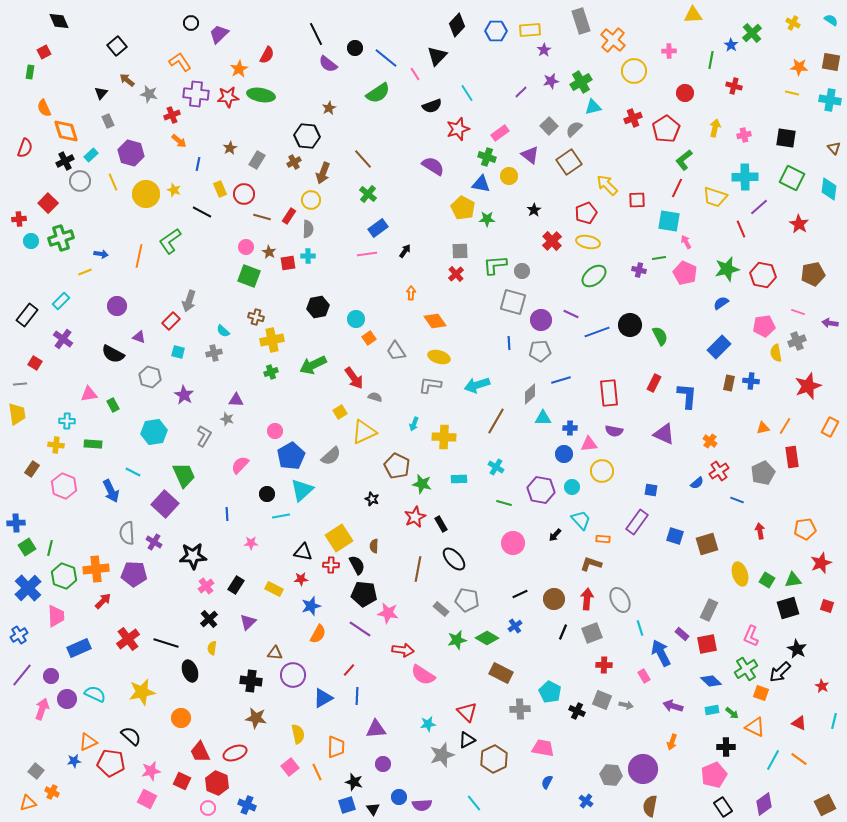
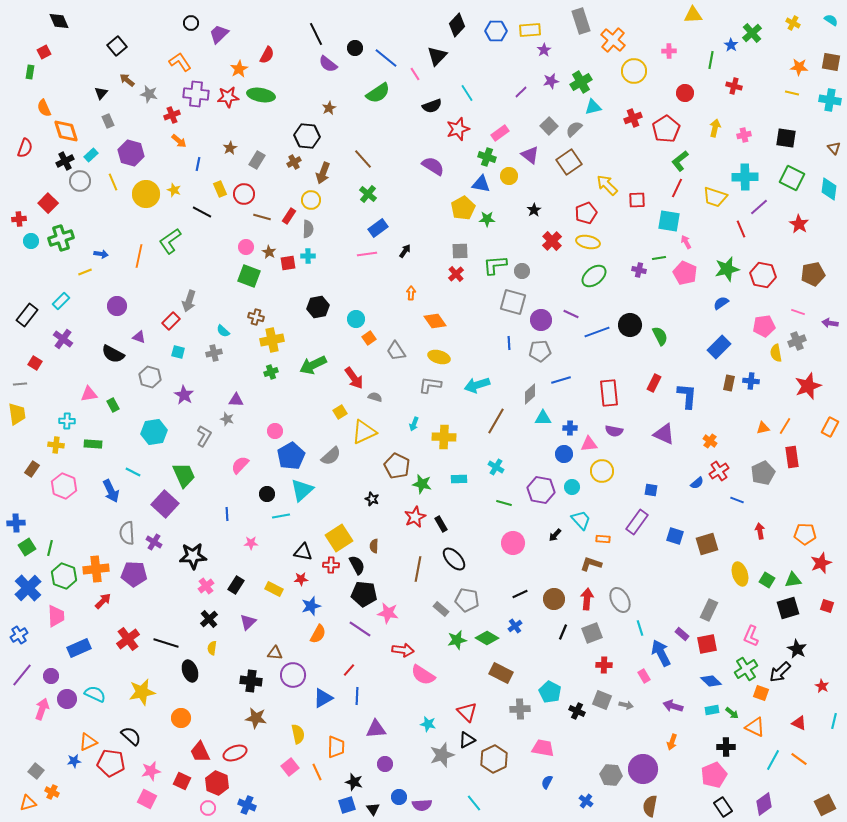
green L-shape at (684, 160): moved 4 px left, 1 px down
yellow pentagon at (463, 208): rotated 15 degrees clockwise
orange pentagon at (805, 529): moved 5 px down; rotated 10 degrees clockwise
cyan star at (428, 724): rotated 21 degrees clockwise
purple circle at (383, 764): moved 2 px right
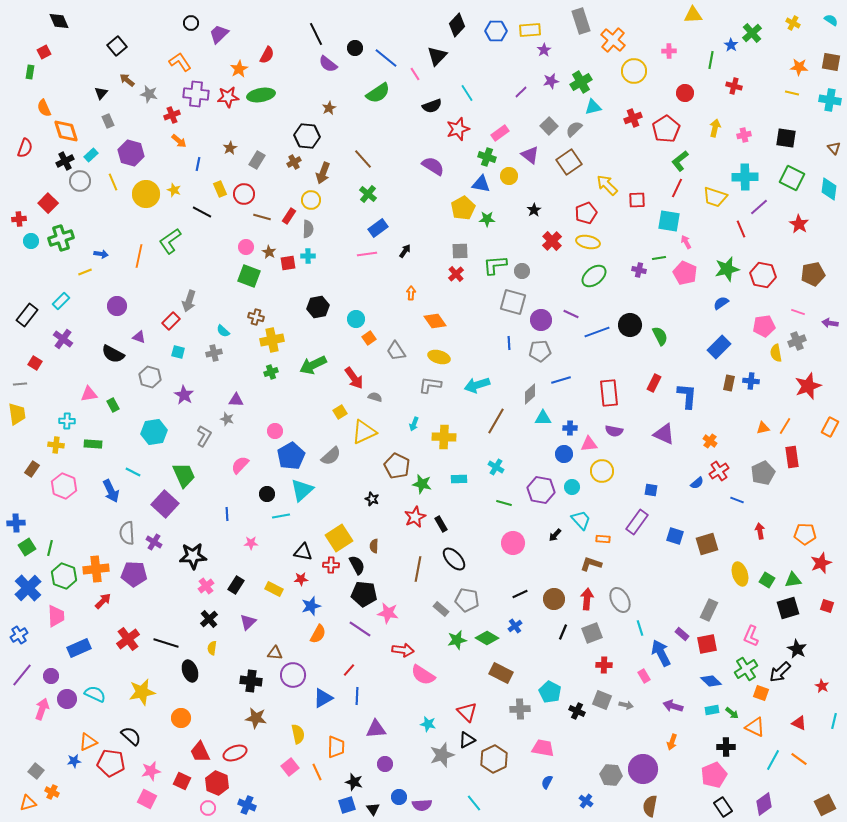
green ellipse at (261, 95): rotated 20 degrees counterclockwise
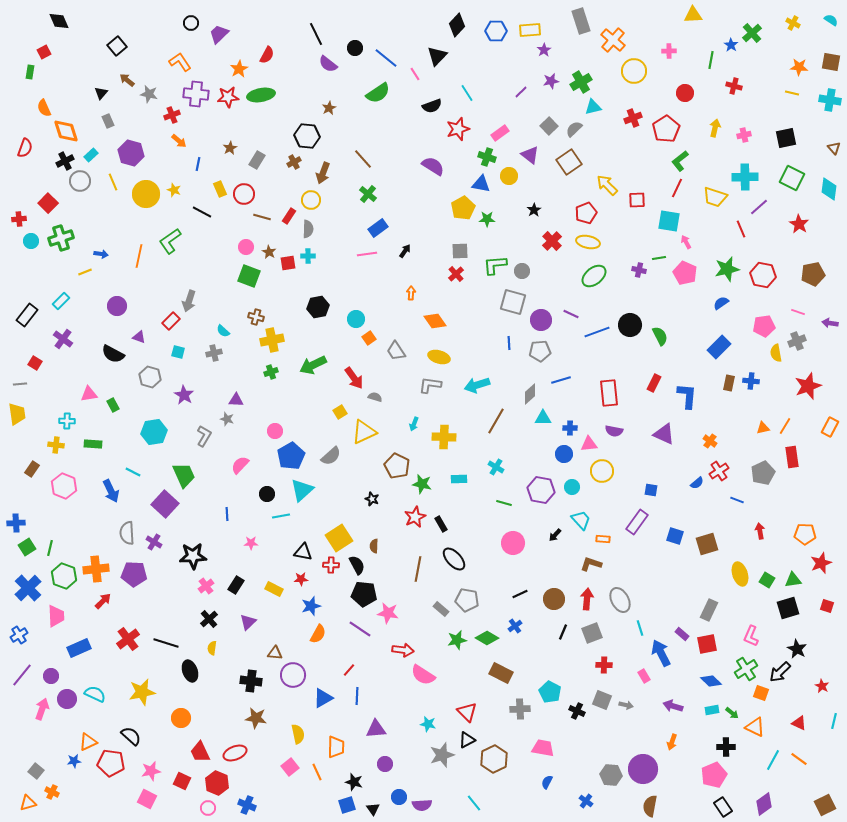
black square at (786, 138): rotated 20 degrees counterclockwise
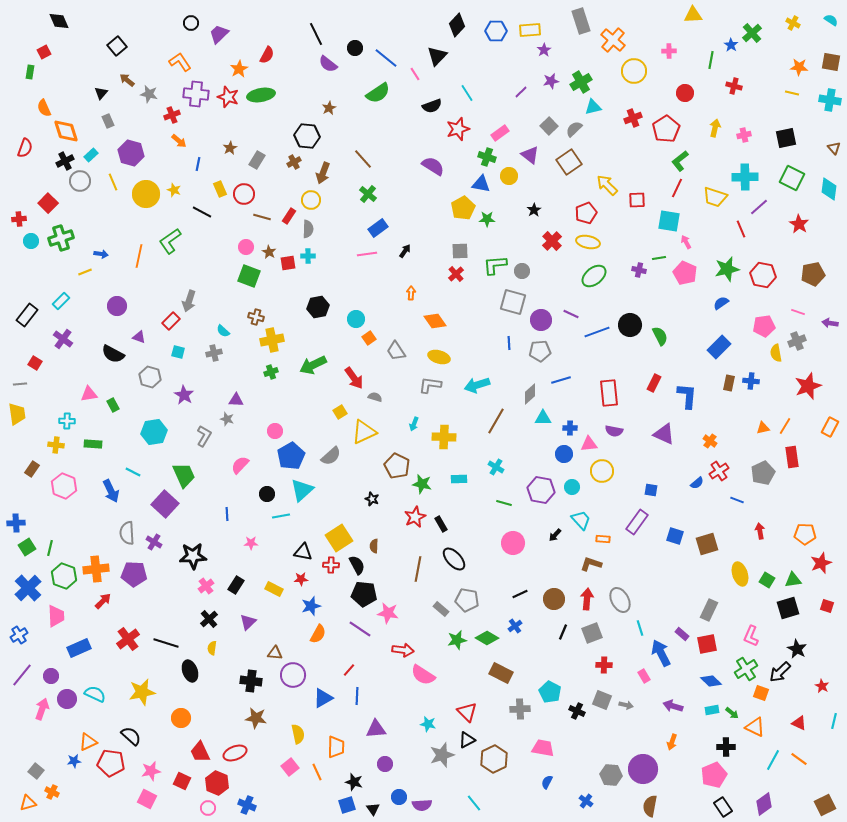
red star at (228, 97): rotated 25 degrees clockwise
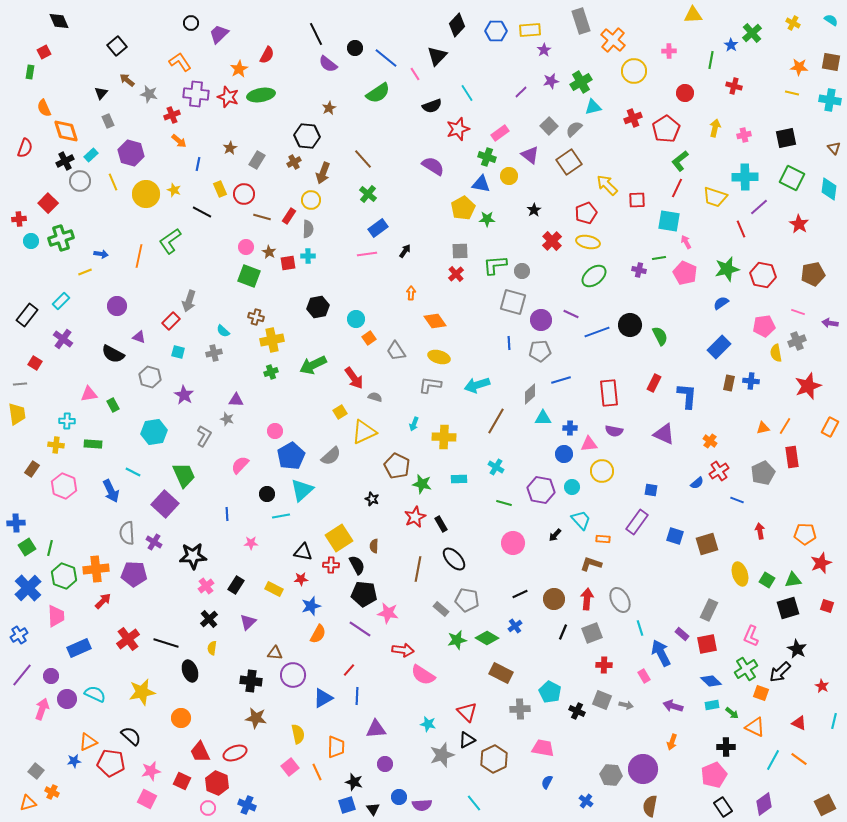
cyan rectangle at (712, 710): moved 5 px up
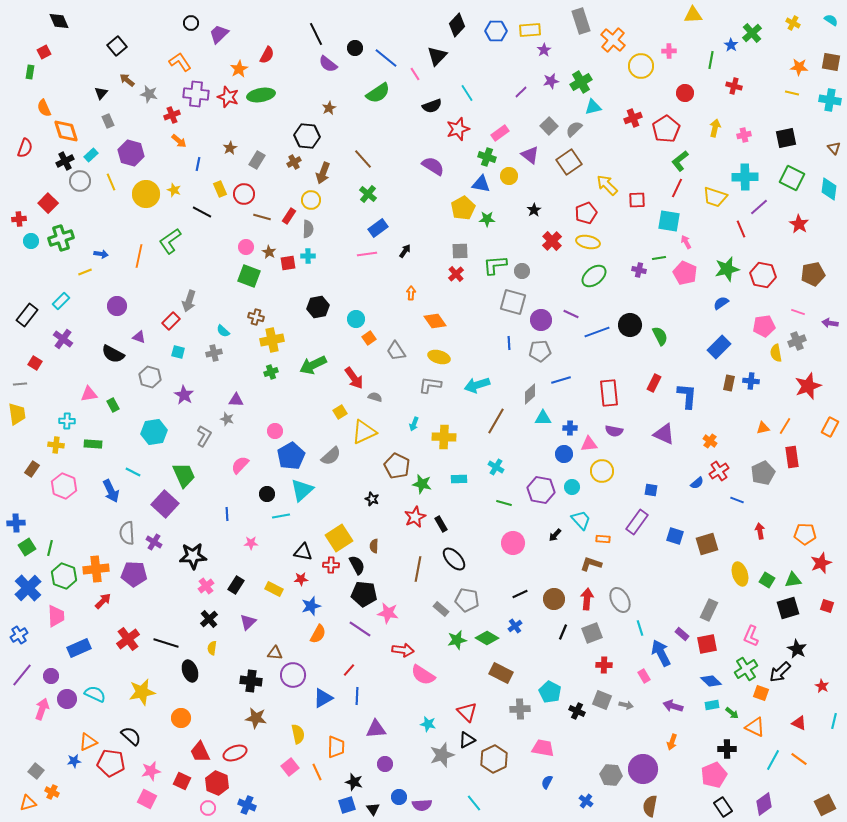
yellow circle at (634, 71): moved 7 px right, 5 px up
yellow line at (113, 182): moved 2 px left
black cross at (726, 747): moved 1 px right, 2 px down
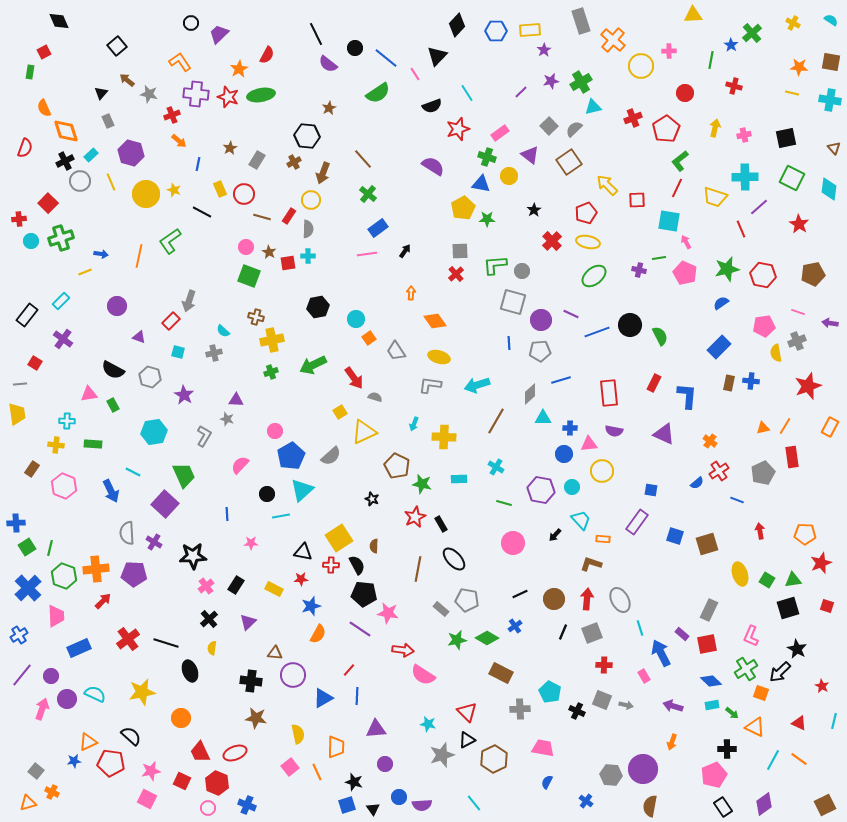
black semicircle at (113, 354): moved 16 px down
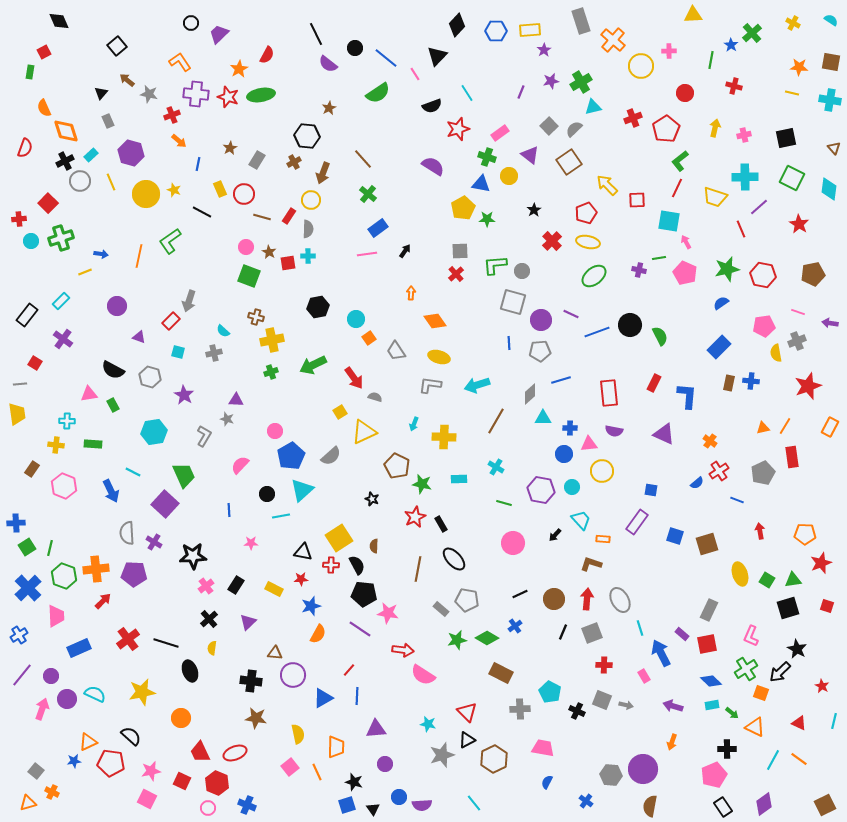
purple line at (521, 92): rotated 24 degrees counterclockwise
blue line at (227, 514): moved 2 px right, 4 px up
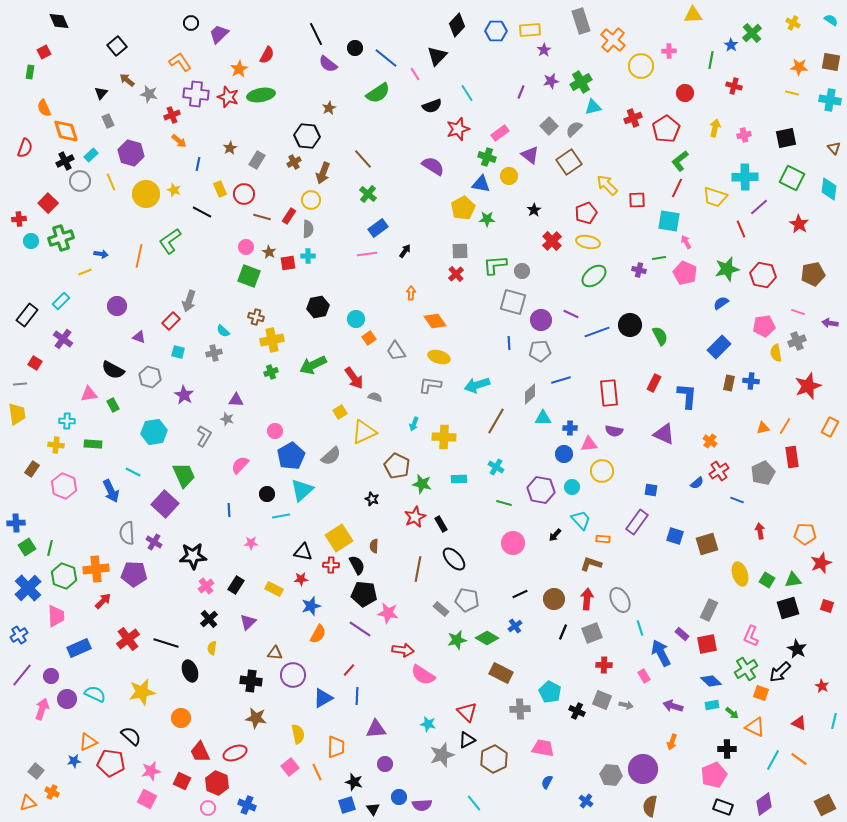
black rectangle at (723, 807): rotated 36 degrees counterclockwise
